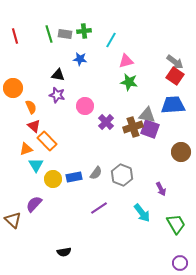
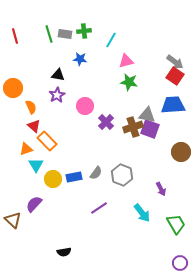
purple star: rotated 28 degrees clockwise
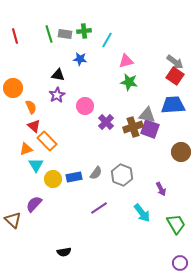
cyan line: moved 4 px left
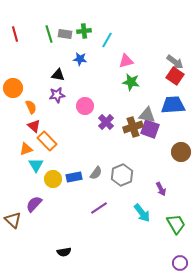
red line: moved 2 px up
green star: moved 2 px right
purple star: rotated 21 degrees clockwise
gray hexagon: rotated 15 degrees clockwise
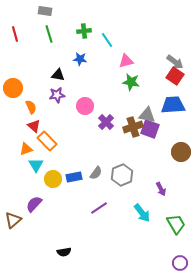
gray rectangle: moved 20 px left, 23 px up
cyan line: rotated 63 degrees counterclockwise
brown triangle: rotated 36 degrees clockwise
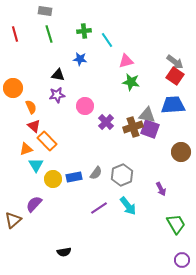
cyan arrow: moved 14 px left, 7 px up
purple circle: moved 2 px right, 3 px up
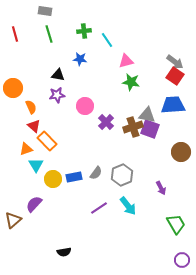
purple arrow: moved 1 px up
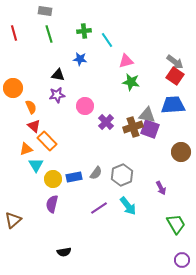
red line: moved 1 px left, 1 px up
purple semicircle: moved 18 px right; rotated 30 degrees counterclockwise
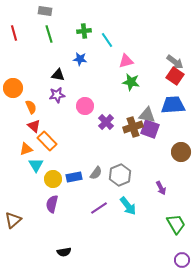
gray hexagon: moved 2 px left
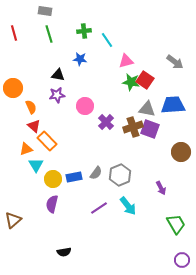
red square: moved 30 px left, 4 px down
gray triangle: moved 6 px up
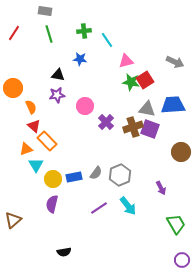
red line: rotated 49 degrees clockwise
gray arrow: rotated 12 degrees counterclockwise
red square: rotated 24 degrees clockwise
